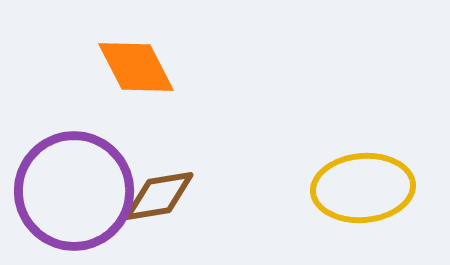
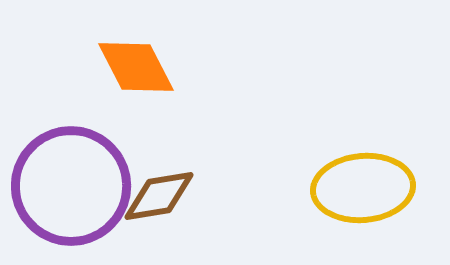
purple circle: moved 3 px left, 5 px up
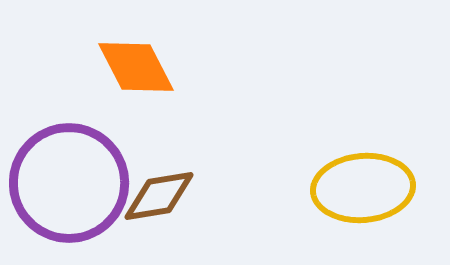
purple circle: moved 2 px left, 3 px up
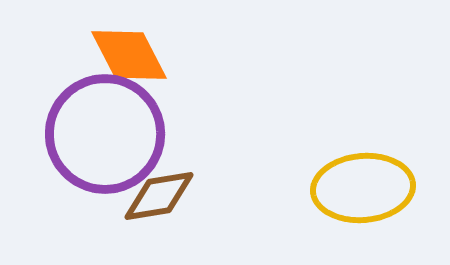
orange diamond: moved 7 px left, 12 px up
purple circle: moved 36 px right, 49 px up
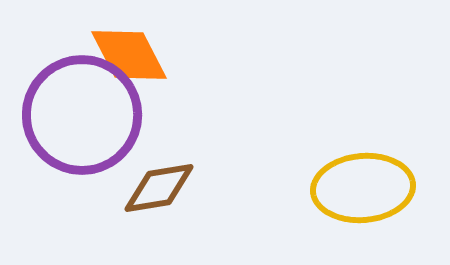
purple circle: moved 23 px left, 19 px up
brown diamond: moved 8 px up
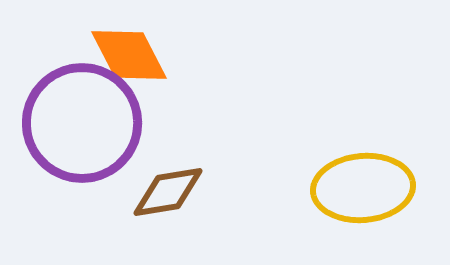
purple circle: moved 8 px down
brown diamond: moved 9 px right, 4 px down
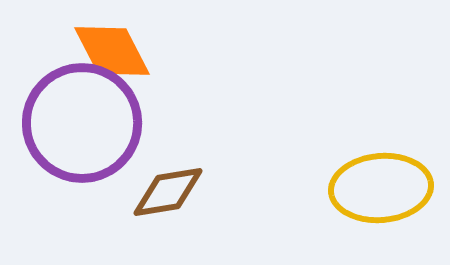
orange diamond: moved 17 px left, 4 px up
yellow ellipse: moved 18 px right
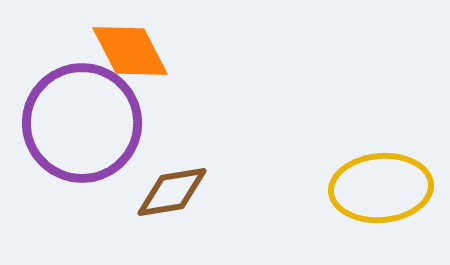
orange diamond: moved 18 px right
brown diamond: moved 4 px right
